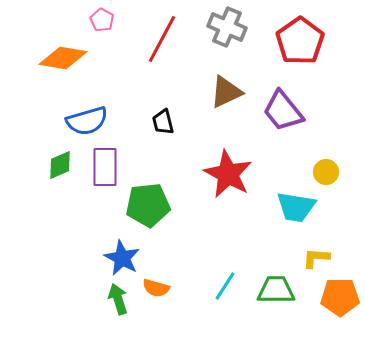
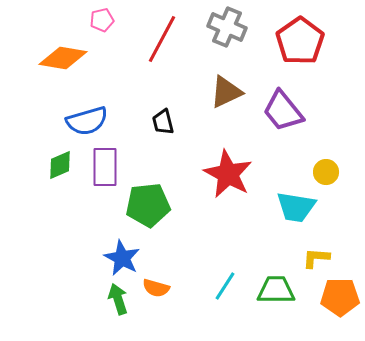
pink pentagon: rotated 30 degrees clockwise
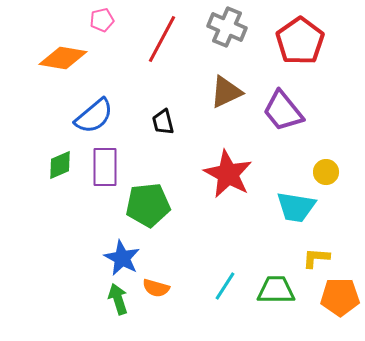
blue semicircle: moved 7 px right, 5 px up; rotated 24 degrees counterclockwise
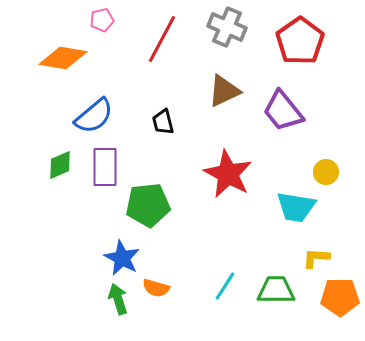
brown triangle: moved 2 px left, 1 px up
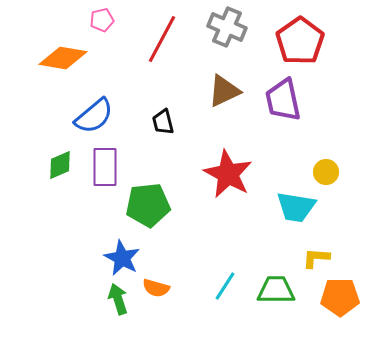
purple trapezoid: moved 11 px up; rotated 27 degrees clockwise
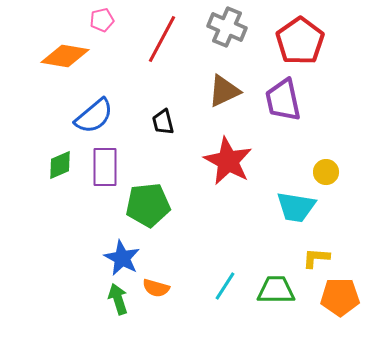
orange diamond: moved 2 px right, 2 px up
red star: moved 13 px up
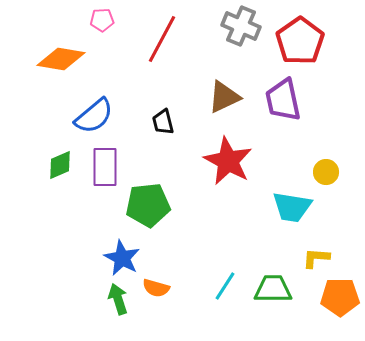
pink pentagon: rotated 10 degrees clockwise
gray cross: moved 14 px right, 1 px up
orange diamond: moved 4 px left, 3 px down
brown triangle: moved 6 px down
cyan trapezoid: moved 4 px left
green trapezoid: moved 3 px left, 1 px up
